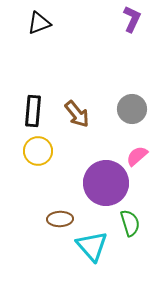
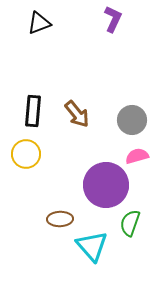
purple L-shape: moved 19 px left
gray circle: moved 11 px down
yellow circle: moved 12 px left, 3 px down
pink semicircle: rotated 25 degrees clockwise
purple circle: moved 2 px down
green semicircle: rotated 144 degrees counterclockwise
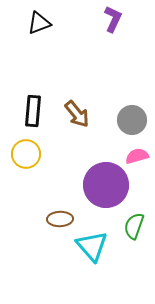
green semicircle: moved 4 px right, 3 px down
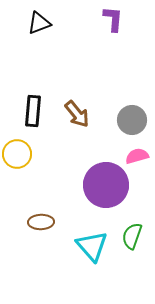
purple L-shape: rotated 20 degrees counterclockwise
yellow circle: moved 9 px left
brown ellipse: moved 19 px left, 3 px down
green semicircle: moved 2 px left, 10 px down
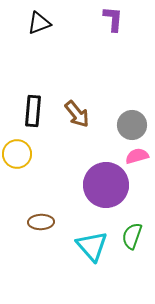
gray circle: moved 5 px down
